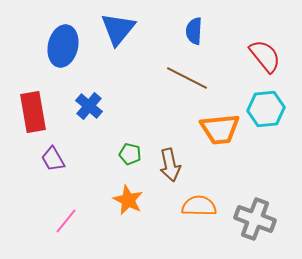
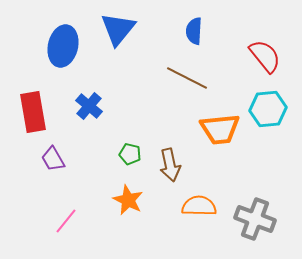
cyan hexagon: moved 2 px right
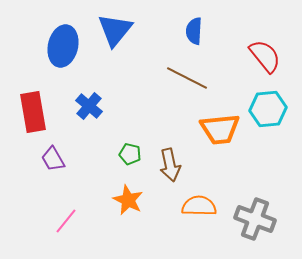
blue triangle: moved 3 px left, 1 px down
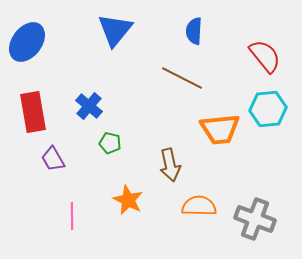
blue ellipse: moved 36 px left, 4 px up; rotated 24 degrees clockwise
brown line: moved 5 px left
green pentagon: moved 20 px left, 11 px up
pink line: moved 6 px right, 5 px up; rotated 40 degrees counterclockwise
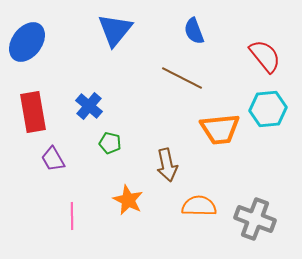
blue semicircle: rotated 24 degrees counterclockwise
brown arrow: moved 3 px left
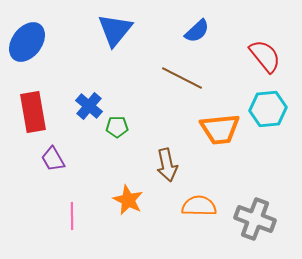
blue semicircle: moved 3 px right; rotated 112 degrees counterclockwise
green pentagon: moved 7 px right, 16 px up; rotated 15 degrees counterclockwise
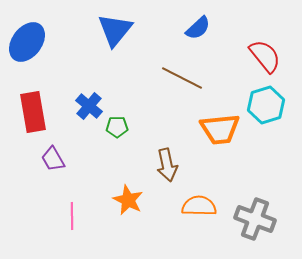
blue semicircle: moved 1 px right, 3 px up
cyan hexagon: moved 2 px left, 4 px up; rotated 12 degrees counterclockwise
